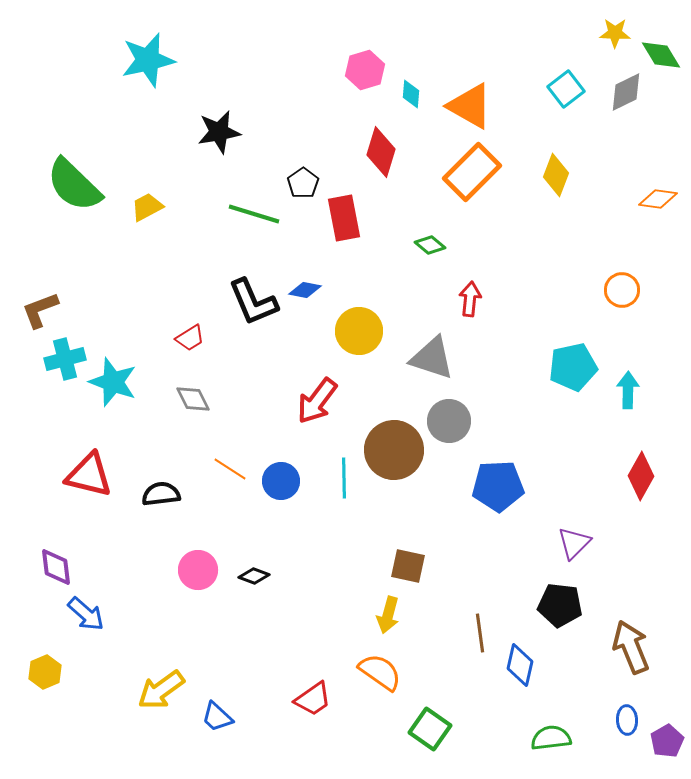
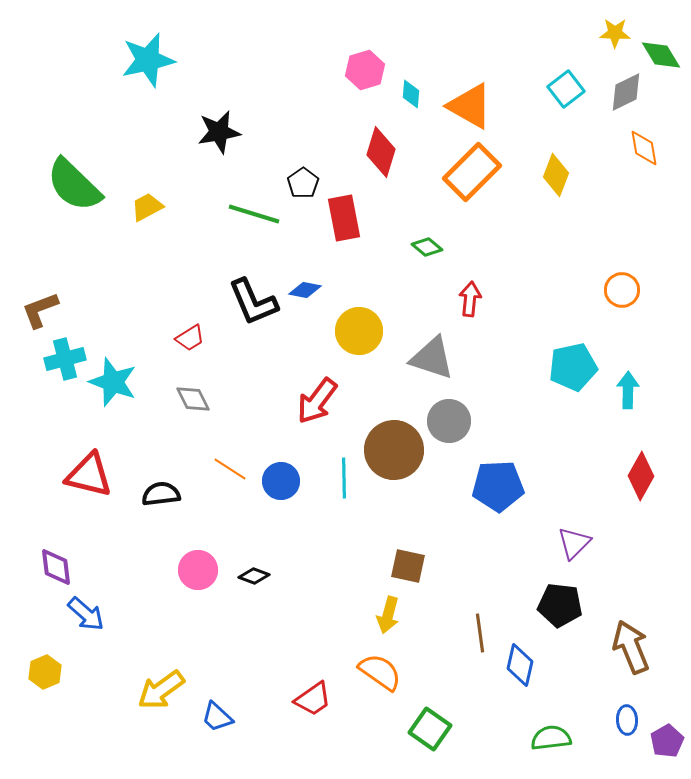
orange diamond at (658, 199): moved 14 px left, 51 px up; rotated 72 degrees clockwise
green diamond at (430, 245): moved 3 px left, 2 px down
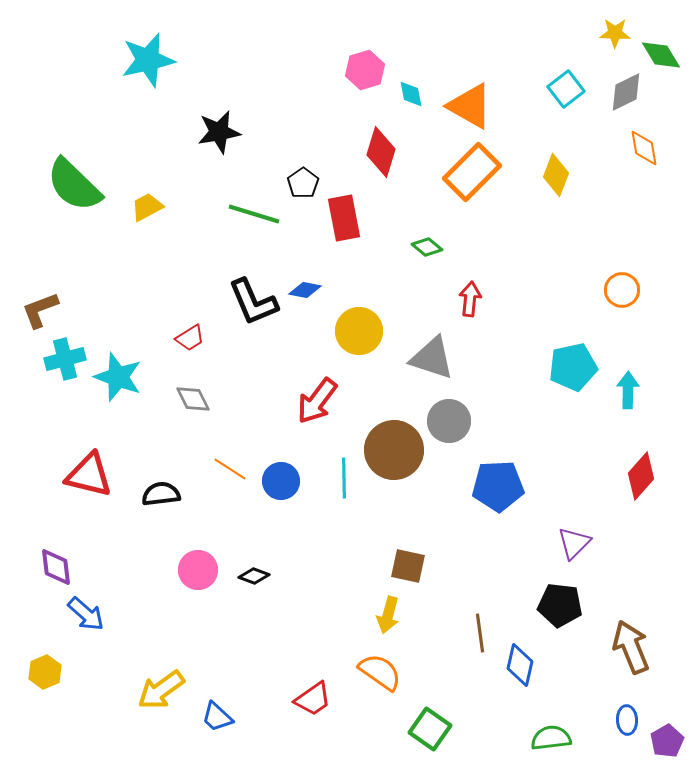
cyan diamond at (411, 94): rotated 16 degrees counterclockwise
cyan star at (113, 382): moved 5 px right, 5 px up
red diamond at (641, 476): rotated 12 degrees clockwise
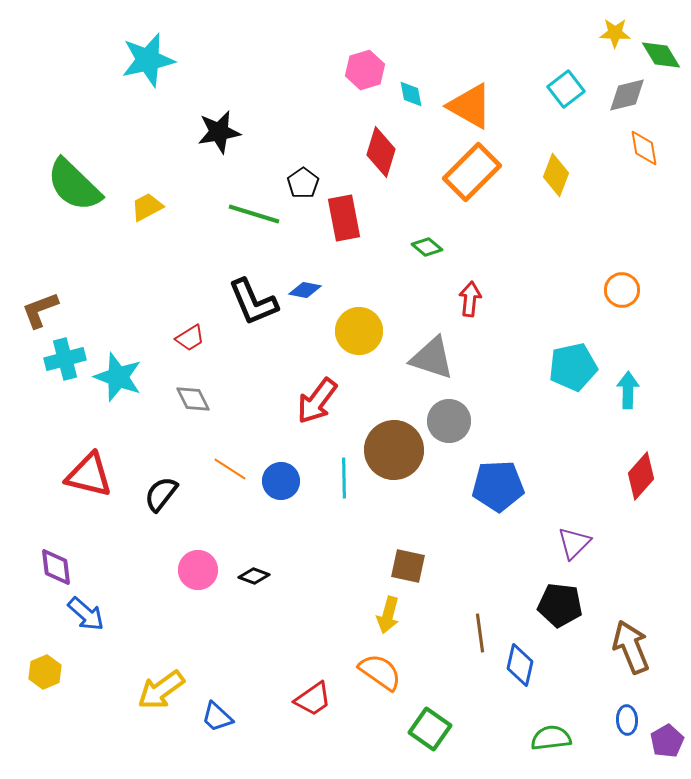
gray diamond at (626, 92): moved 1 px right, 3 px down; rotated 12 degrees clockwise
black semicircle at (161, 494): rotated 45 degrees counterclockwise
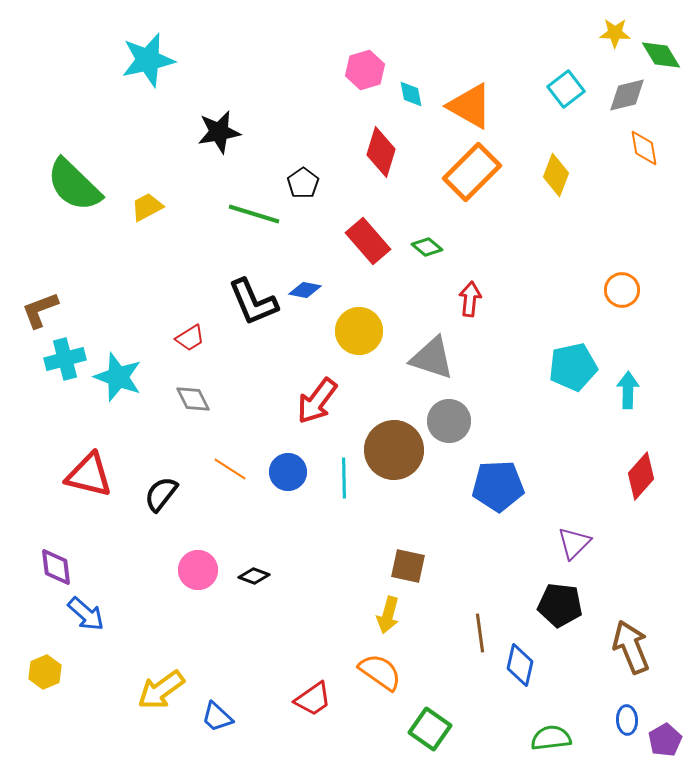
red rectangle at (344, 218): moved 24 px right, 23 px down; rotated 30 degrees counterclockwise
blue circle at (281, 481): moved 7 px right, 9 px up
purple pentagon at (667, 741): moved 2 px left, 1 px up
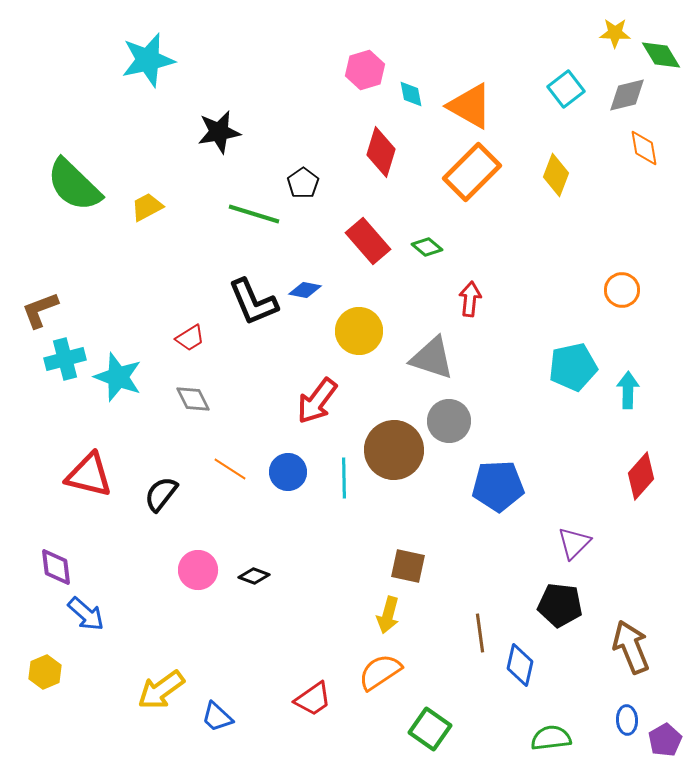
orange semicircle at (380, 672): rotated 69 degrees counterclockwise
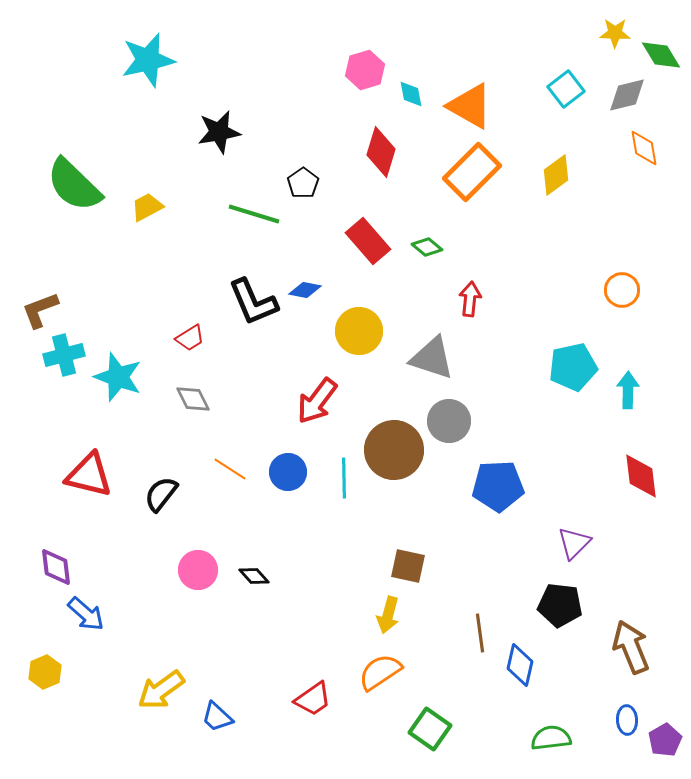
yellow diamond at (556, 175): rotated 33 degrees clockwise
cyan cross at (65, 359): moved 1 px left, 4 px up
red diamond at (641, 476): rotated 48 degrees counterclockwise
black diamond at (254, 576): rotated 28 degrees clockwise
